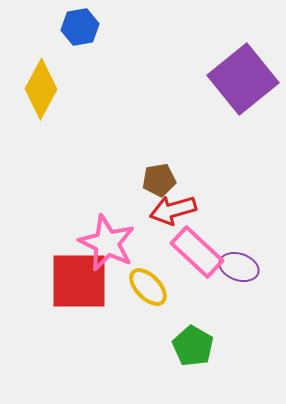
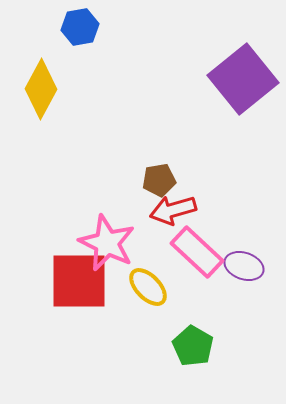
purple ellipse: moved 5 px right, 1 px up
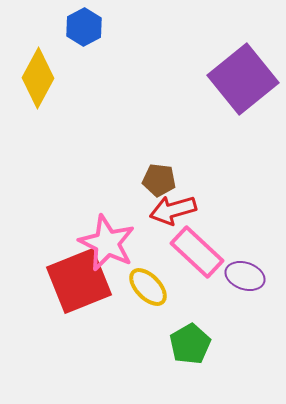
blue hexagon: moved 4 px right; rotated 18 degrees counterclockwise
yellow diamond: moved 3 px left, 11 px up
brown pentagon: rotated 16 degrees clockwise
purple ellipse: moved 1 px right, 10 px down
red square: rotated 22 degrees counterclockwise
green pentagon: moved 3 px left, 2 px up; rotated 12 degrees clockwise
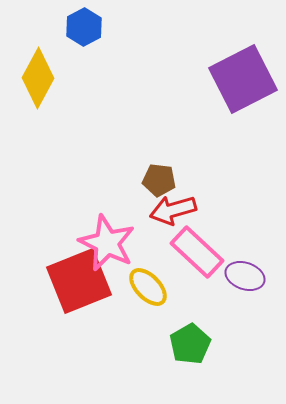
purple square: rotated 12 degrees clockwise
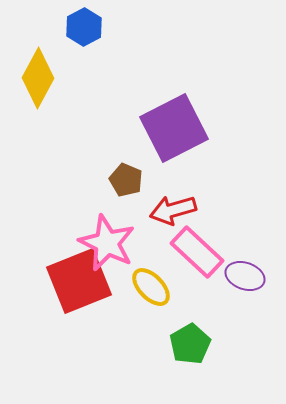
purple square: moved 69 px left, 49 px down
brown pentagon: moved 33 px left; rotated 16 degrees clockwise
yellow ellipse: moved 3 px right
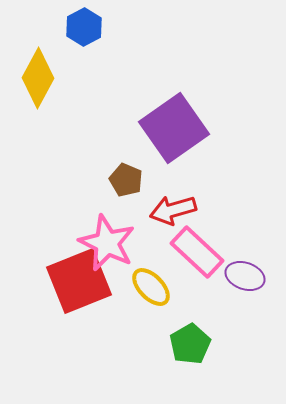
purple square: rotated 8 degrees counterclockwise
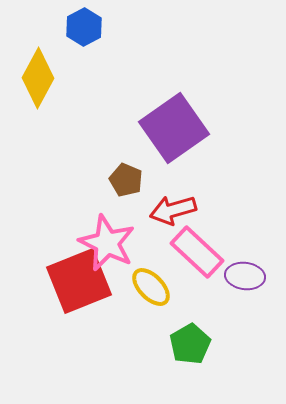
purple ellipse: rotated 12 degrees counterclockwise
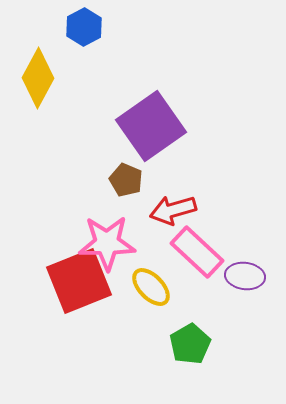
purple square: moved 23 px left, 2 px up
pink star: rotated 26 degrees counterclockwise
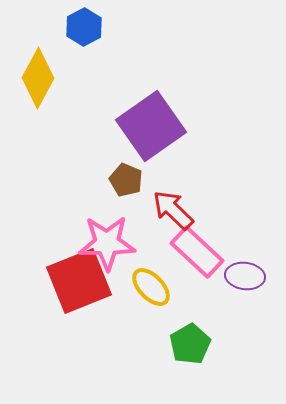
red arrow: rotated 60 degrees clockwise
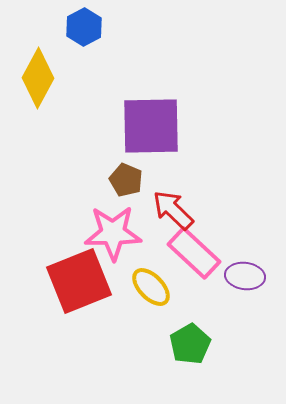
purple square: rotated 34 degrees clockwise
pink star: moved 6 px right, 10 px up
pink rectangle: moved 3 px left, 1 px down
